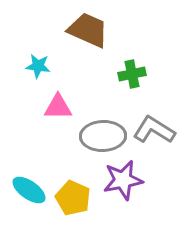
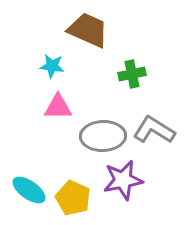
cyan star: moved 14 px right
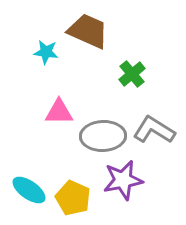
brown trapezoid: moved 1 px down
cyan star: moved 6 px left, 14 px up
green cross: rotated 28 degrees counterclockwise
pink triangle: moved 1 px right, 5 px down
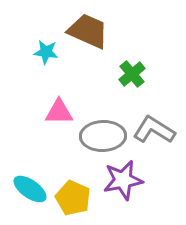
cyan ellipse: moved 1 px right, 1 px up
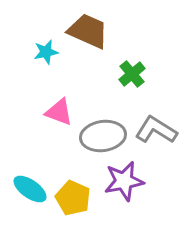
cyan star: rotated 20 degrees counterclockwise
pink triangle: rotated 20 degrees clockwise
gray L-shape: moved 2 px right
gray ellipse: rotated 6 degrees counterclockwise
purple star: moved 1 px right, 1 px down
